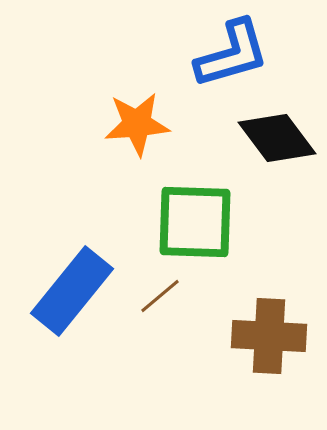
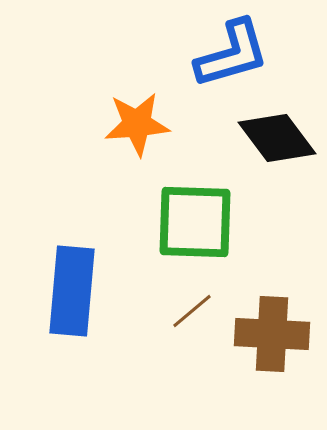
blue rectangle: rotated 34 degrees counterclockwise
brown line: moved 32 px right, 15 px down
brown cross: moved 3 px right, 2 px up
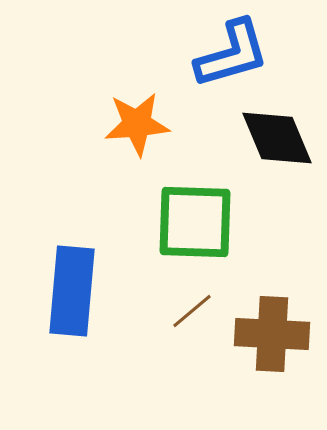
black diamond: rotated 14 degrees clockwise
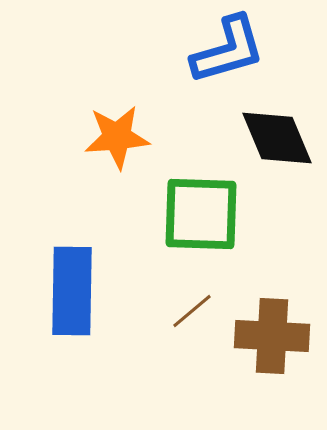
blue L-shape: moved 4 px left, 4 px up
orange star: moved 20 px left, 13 px down
green square: moved 6 px right, 8 px up
blue rectangle: rotated 4 degrees counterclockwise
brown cross: moved 2 px down
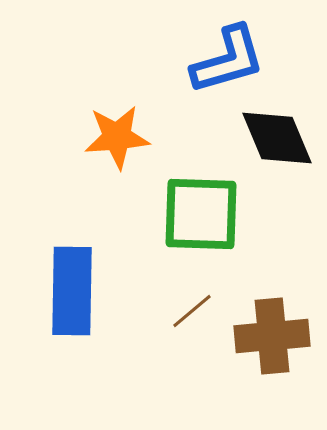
blue L-shape: moved 10 px down
brown cross: rotated 8 degrees counterclockwise
